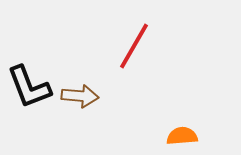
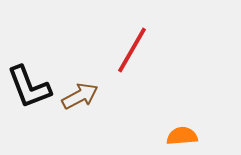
red line: moved 2 px left, 4 px down
brown arrow: rotated 33 degrees counterclockwise
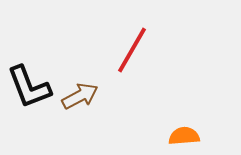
orange semicircle: moved 2 px right
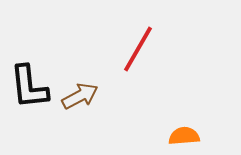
red line: moved 6 px right, 1 px up
black L-shape: rotated 15 degrees clockwise
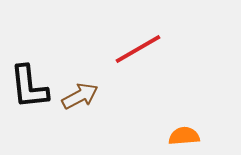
red line: rotated 30 degrees clockwise
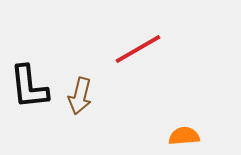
brown arrow: rotated 132 degrees clockwise
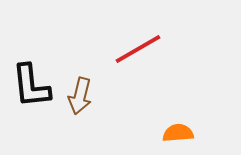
black L-shape: moved 2 px right, 1 px up
orange semicircle: moved 6 px left, 3 px up
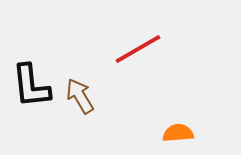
brown arrow: rotated 135 degrees clockwise
